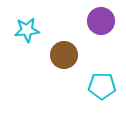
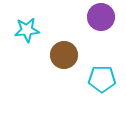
purple circle: moved 4 px up
cyan pentagon: moved 7 px up
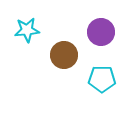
purple circle: moved 15 px down
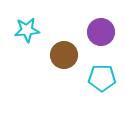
cyan pentagon: moved 1 px up
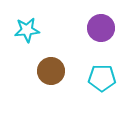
purple circle: moved 4 px up
brown circle: moved 13 px left, 16 px down
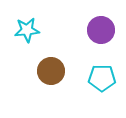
purple circle: moved 2 px down
